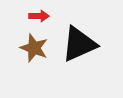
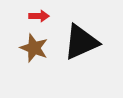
black triangle: moved 2 px right, 2 px up
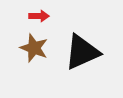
black triangle: moved 1 px right, 10 px down
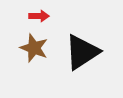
black triangle: rotated 9 degrees counterclockwise
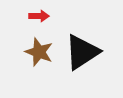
brown star: moved 5 px right, 4 px down
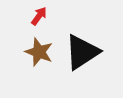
red arrow: rotated 54 degrees counterclockwise
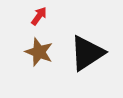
black triangle: moved 5 px right, 1 px down
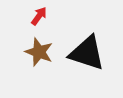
black triangle: rotated 51 degrees clockwise
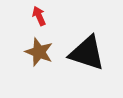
red arrow: rotated 60 degrees counterclockwise
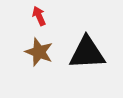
black triangle: rotated 21 degrees counterclockwise
